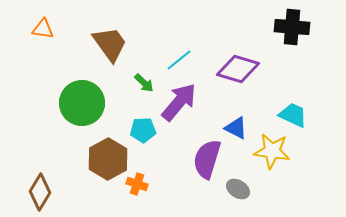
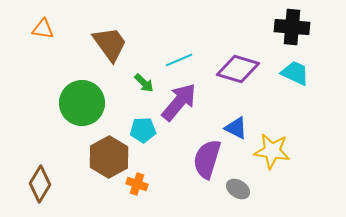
cyan line: rotated 16 degrees clockwise
cyan trapezoid: moved 2 px right, 42 px up
brown hexagon: moved 1 px right, 2 px up
brown diamond: moved 8 px up
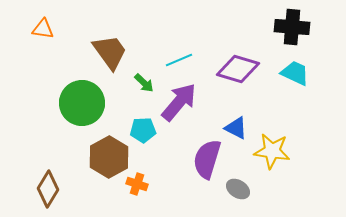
brown trapezoid: moved 8 px down
brown diamond: moved 8 px right, 5 px down
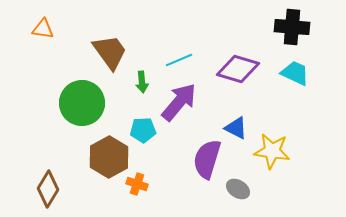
green arrow: moved 2 px left, 1 px up; rotated 40 degrees clockwise
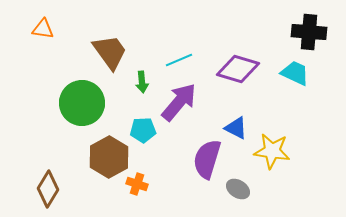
black cross: moved 17 px right, 5 px down
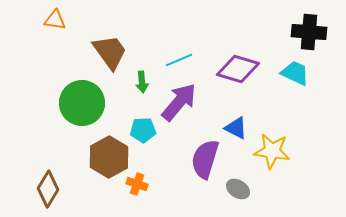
orange triangle: moved 12 px right, 9 px up
purple semicircle: moved 2 px left
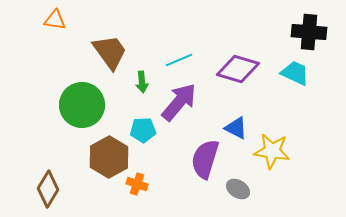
green circle: moved 2 px down
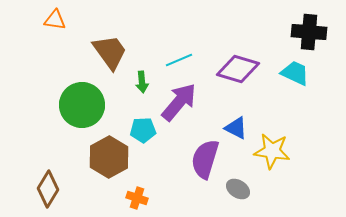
orange cross: moved 14 px down
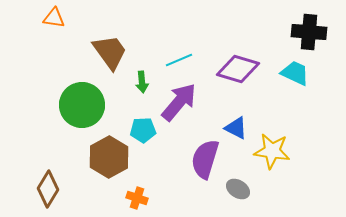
orange triangle: moved 1 px left, 2 px up
